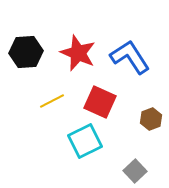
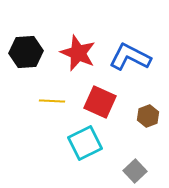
blue L-shape: rotated 30 degrees counterclockwise
yellow line: rotated 30 degrees clockwise
brown hexagon: moved 3 px left, 3 px up
cyan square: moved 2 px down
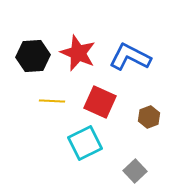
black hexagon: moved 7 px right, 4 px down
brown hexagon: moved 1 px right, 1 px down
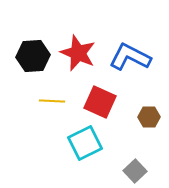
brown hexagon: rotated 20 degrees clockwise
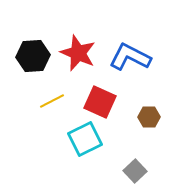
yellow line: rotated 30 degrees counterclockwise
cyan square: moved 4 px up
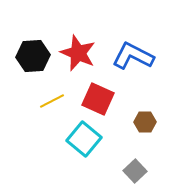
blue L-shape: moved 3 px right, 1 px up
red square: moved 2 px left, 3 px up
brown hexagon: moved 4 px left, 5 px down
cyan square: moved 1 px left; rotated 24 degrees counterclockwise
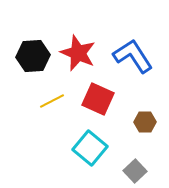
blue L-shape: rotated 30 degrees clockwise
cyan square: moved 6 px right, 9 px down
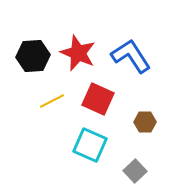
blue L-shape: moved 2 px left
cyan square: moved 3 px up; rotated 16 degrees counterclockwise
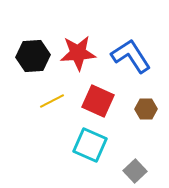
red star: rotated 27 degrees counterclockwise
red square: moved 2 px down
brown hexagon: moved 1 px right, 13 px up
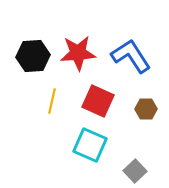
yellow line: rotated 50 degrees counterclockwise
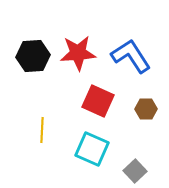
yellow line: moved 10 px left, 29 px down; rotated 10 degrees counterclockwise
cyan square: moved 2 px right, 4 px down
